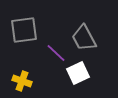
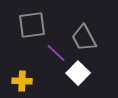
gray square: moved 8 px right, 5 px up
white square: rotated 20 degrees counterclockwise
yellow cross: rotated 18 degrees counterclockwise
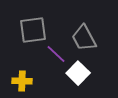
gray square: moved 1 px right, 5 px down
purple line: moved 1 px down
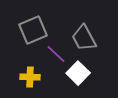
gray square: rotated 16 degrees counterclockwise
yellow cross: moved 8 px right, 4 px up
